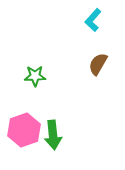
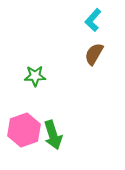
brown semicircle: moved 4 px left, 10 px up
green arrow: rotated 12 degrees counterclockwise
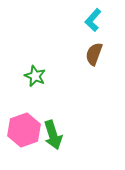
brown semicircle: rotated 10 degrees counterclockwise
green star: rotated 25 degrees clockwise
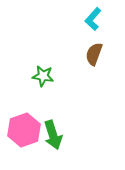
cyan L-shape: moved 1 px up
green star: moved 8 px right; rotated 15 degrees counterclockwise
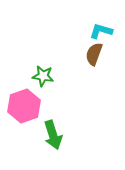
cyan L-shape: moved 8 px right, 12 px down; rotated 65 degrees clockwise
pink hexagon: moved 24 px up
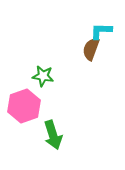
cyan L-shape: rotated 15 degrees counterclockwise
brown semicircle: moved 3 px left, 5 px up
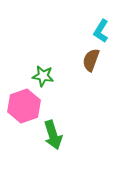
cyan L-shape: rotated 60 degrees counterclockwise
brown semicircle: moved 11 px down
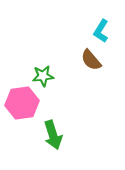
brown semicircle: rotated 60 degrees counterclockwise
green star: rotated 15 degrees counterclockwise
pink hexagon: moved 2 px left, 3 px up; rotated 12 degrees clockwise
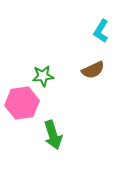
brown semicircle: moved 2 px right, 10 px down; rotated 75 degrees counterclockwise
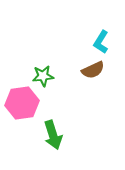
cyan L-shape: moved 11 px down
